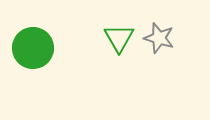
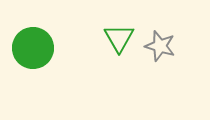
gray star: moved 1 px right, 8 px down
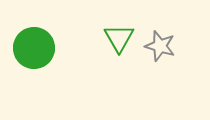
green circle: moved 1 px right
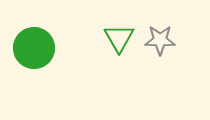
gray star: moved 6 px up; rotated 16 degrees counterclockwise
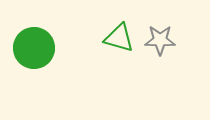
green triangle: rotated 44 degrees counterclockwise
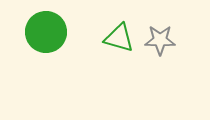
green circle: moved 12 px right, 16 px up
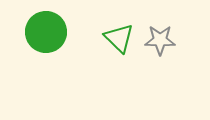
green triangle: rotated 28 degrees clockwise
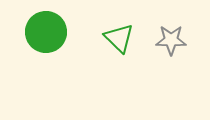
gray star: moved 11 px right
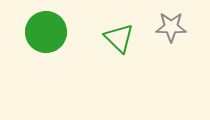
gray star: moved 13 px up
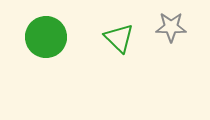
green circle: moved 5 px down
